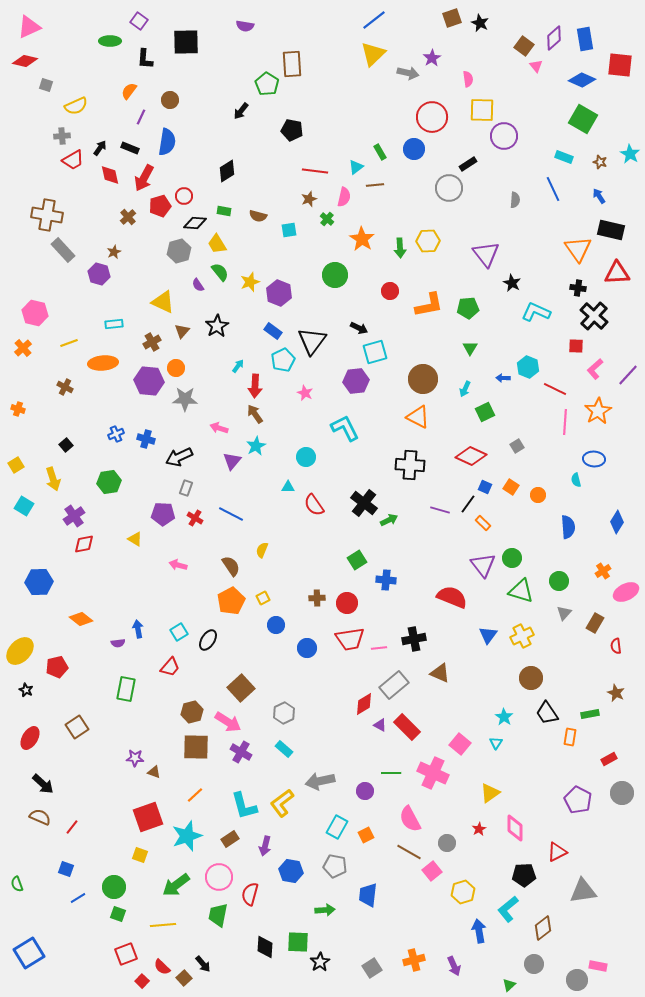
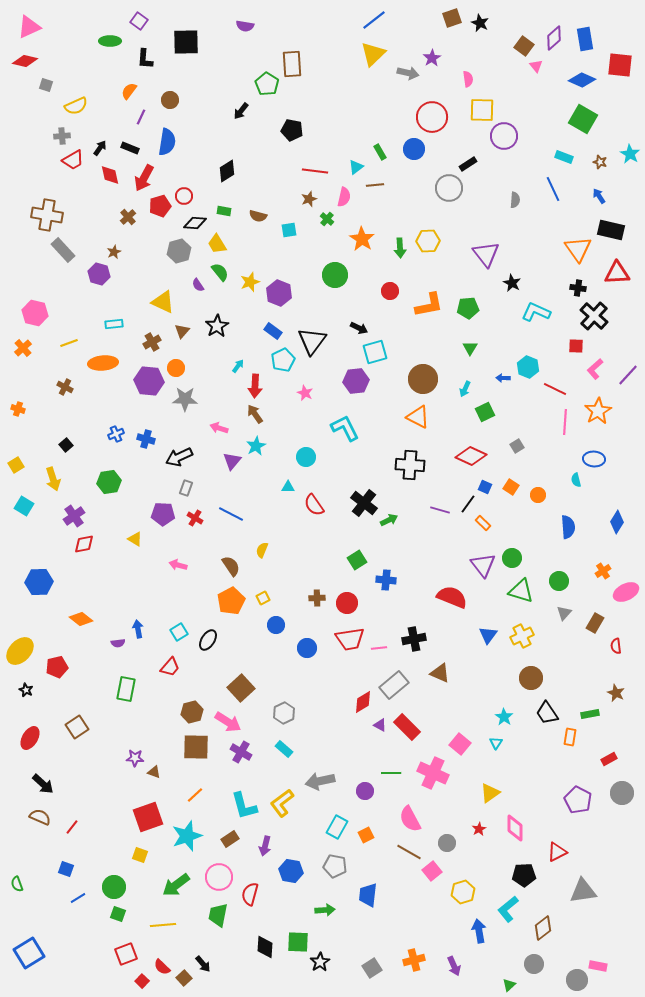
red diamond at (364, 704): moved 1 px left, 2 px up
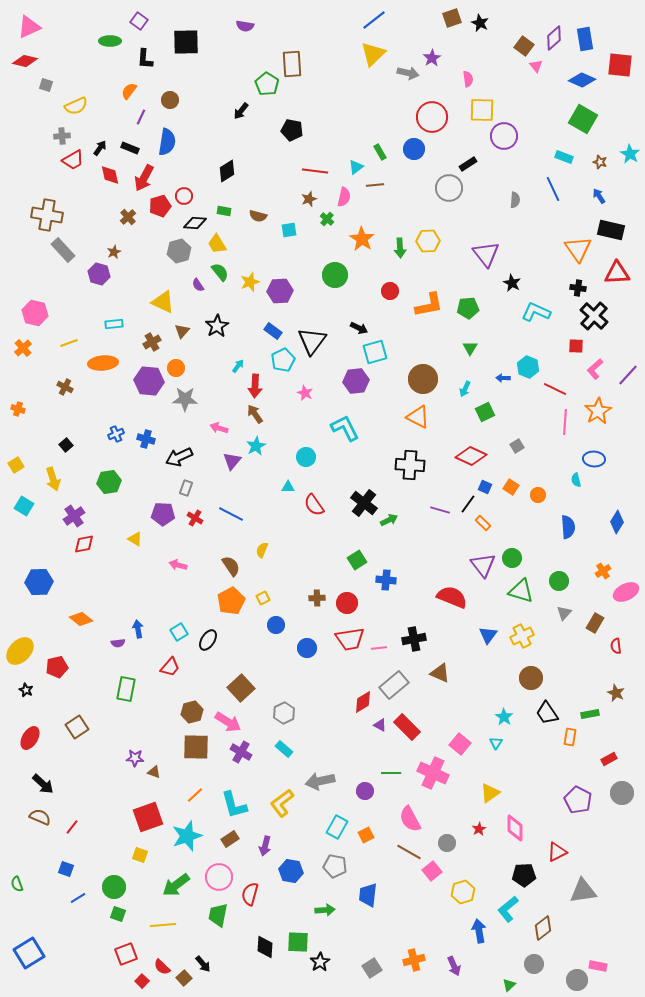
purple hexagon at (279, 293): moved 1 px right, 2 px up; rotated 25 degrees counterclockwise
cyan L-shape at (244, 806): moved 10 px left, 1 px up
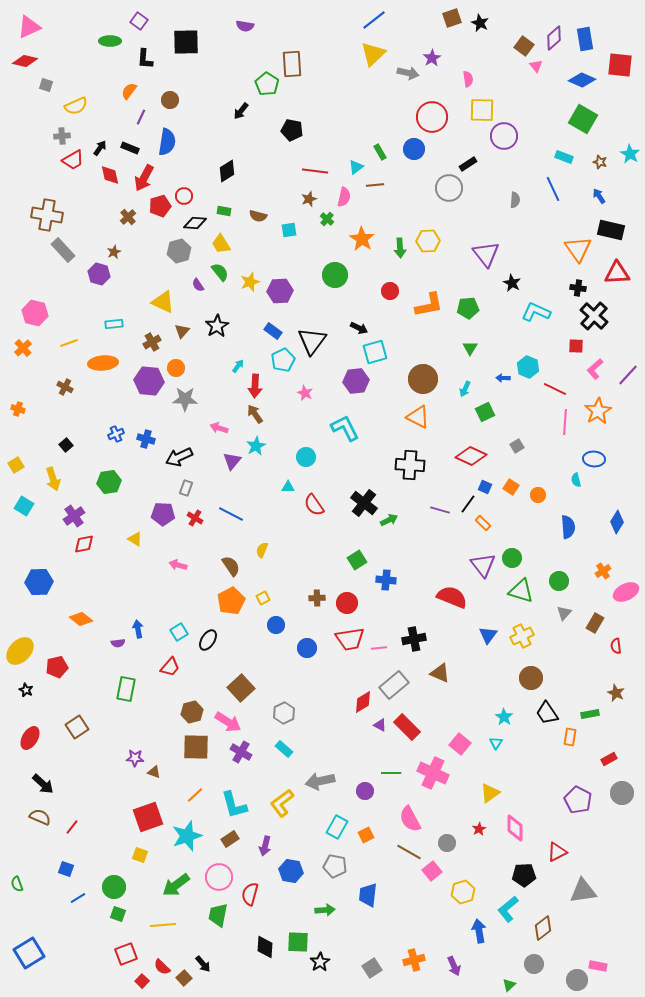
yellow trapezoid at (217, 244): moved 4 px right
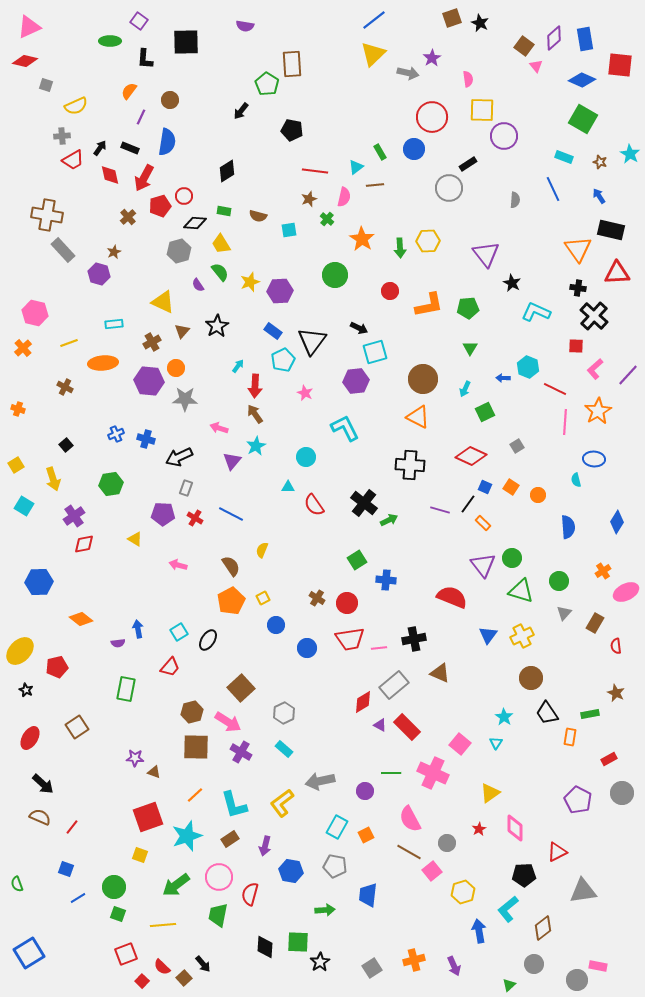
green hexagon at (109, 482): moved 2 px right, 2 px down
brown cross at (317, 598): rotated 35 degrees clockwise
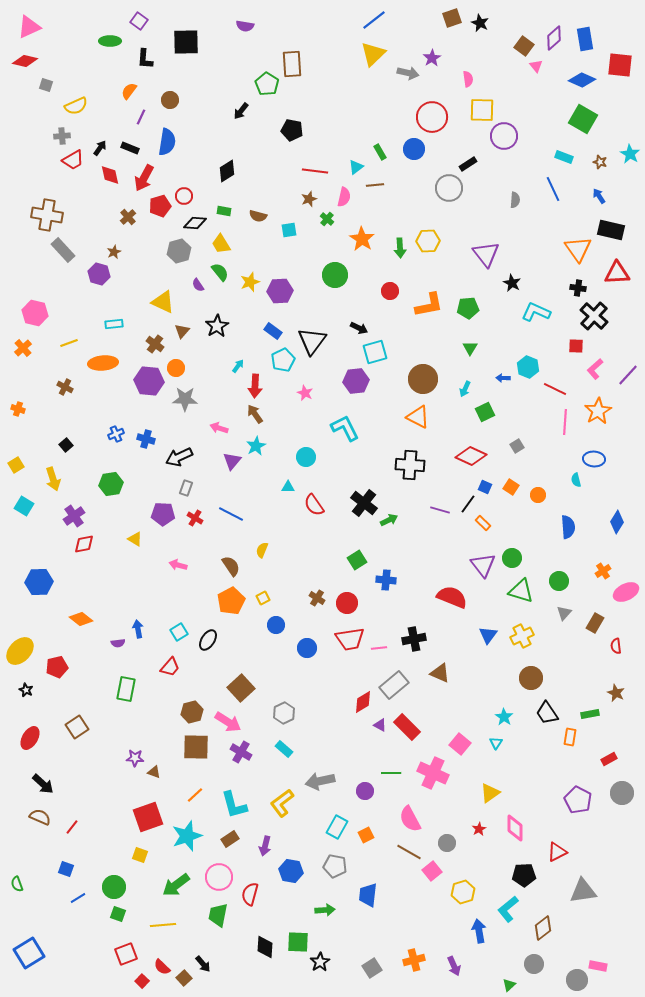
brown cross at (152, 342): moved 3 px right, 2 px down; rotated 24 degrees counterclockwise
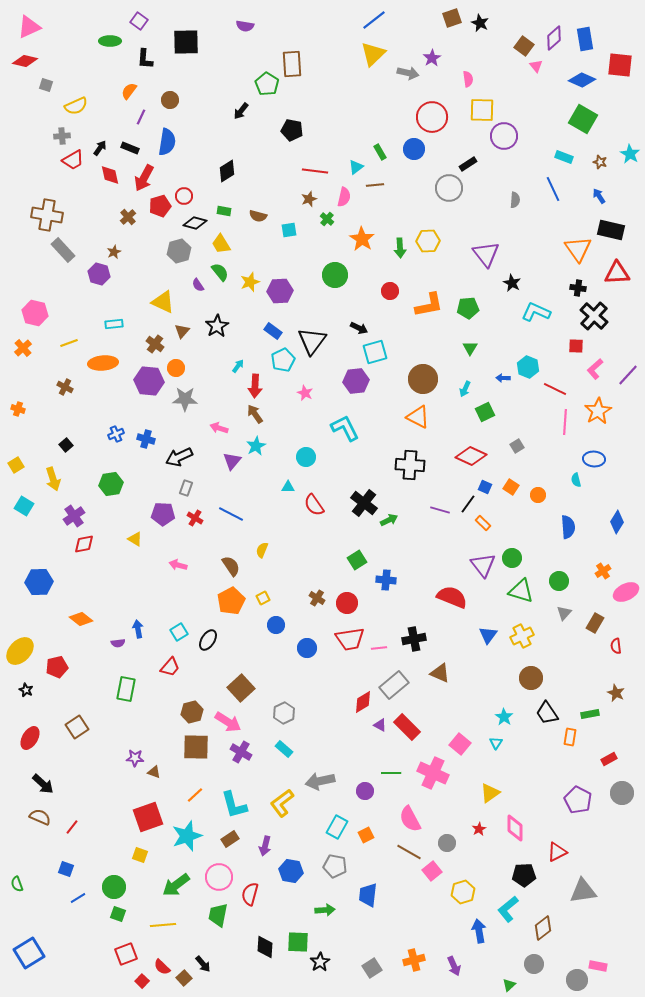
black diamond at (195, 223): rotated 10 degrees clockwise
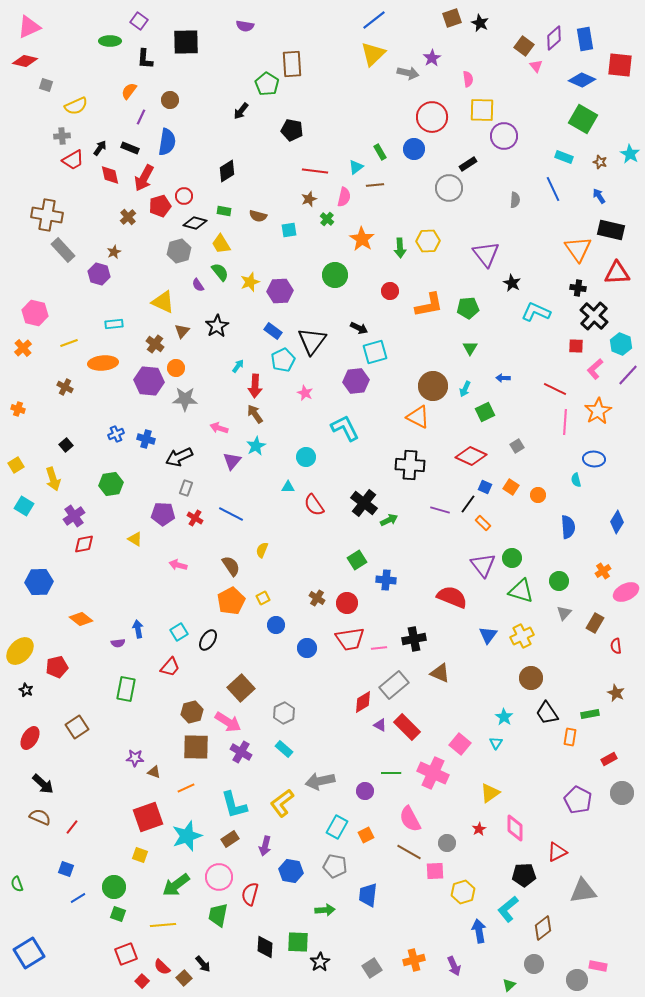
cyan hexagon at (528, 367): moved 93 px right, 23 px up
brown circle at (423, 379): moved 10 px right, 7 px down
orange line at (195, 795): moved 9 px left, 7 px up; rotated 18 degrees clockwise
pink square at (432, 871): moved 3 px right; rotated 36 degrees clockwise
